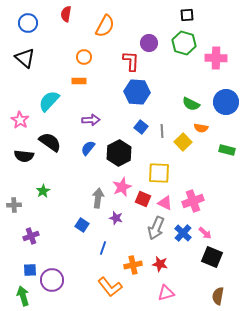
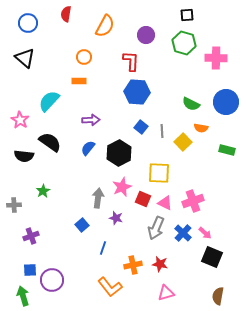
purple circle at (149, 43): moved 3 px left, 8 px up
blue square at (82, 225): rotated 16 degrees clockwise
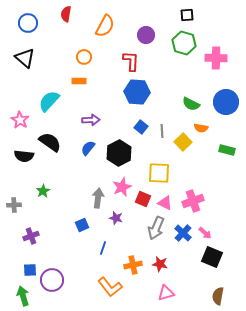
blue square at (82, 225): rotated 16 degrees clockwise
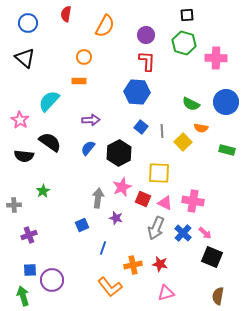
red L-shape at (131, 61): moved 16 px right
pink cross at (193, 201): rotated 30 degrees clockwise
purple cross at (31, 236): moved 2 px left, 1 px up
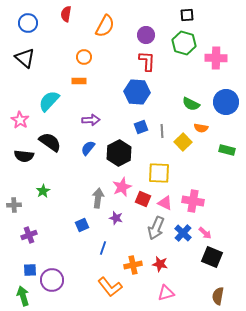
blue square at (141, 127): rotated 32 degrees clockwise
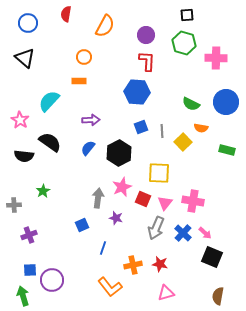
pink triangle at (165, 203): rotated 42 degrees clockwise
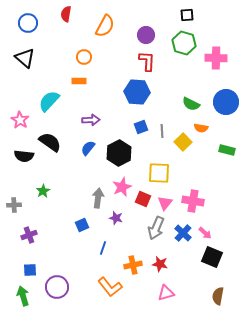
purple circle at (52, 280): moved 5 px right, 7 px down
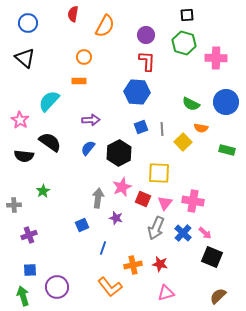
red semicircle at (66, 14): moved 7 px right
gray line at (162, 131): moved 2 px up
brown semicircle at (218, 296): rotated 36 degrees clockwise
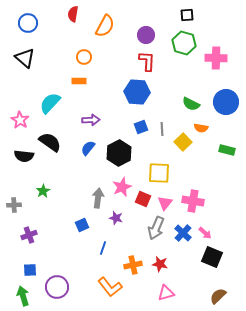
cyan semicircle at (49, 101): moved 1 px right, 2 px down
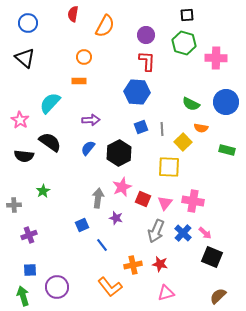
yellow square at (159, 173): moved 10 px right, 6 px up
gray arrow at (156, 228): moved 3 px down
blue line at (103, 248): moved 1 px left, 3 px up; rotated 56 degrees counterclockwise
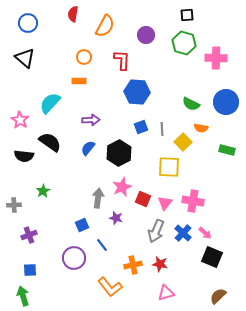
red L-shape at (147, 61): moved 25 px left, 1 px up
purple circle at (57, 287): moved 17 px right, 29 px up
